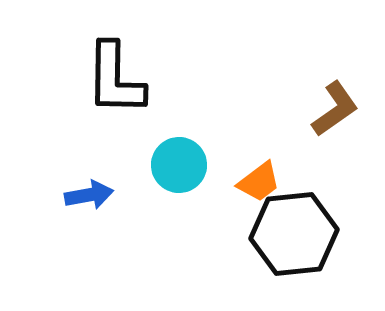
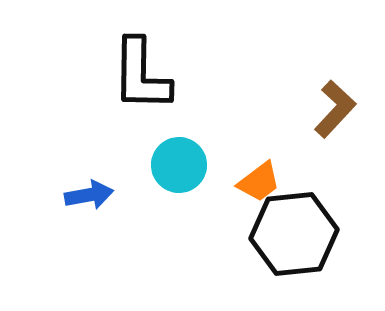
black L-shape: moved 26 px right, 4 px up
brown L-shape: rotated 12 degrees counterclockwise
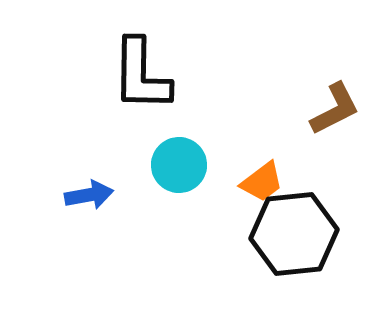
brown L-shape: rotated 20 degrees clockwise
orange trapezoid: moved 3 px right
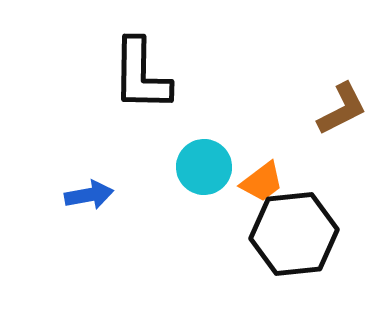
brown L-shape: moved 7 px right
cyan circle: moved 25 px right, 2 px down
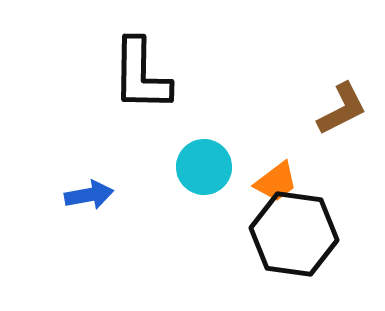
orange trapezoid: moved 14 px right
black hexagon: rotated 14 degrees clockwise
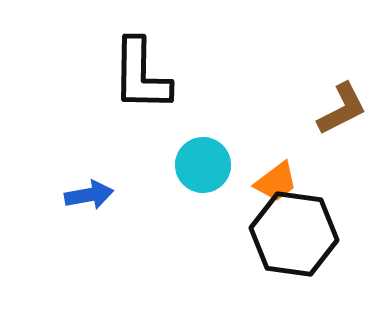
cyan circle: moved 1 px left, 2 px up
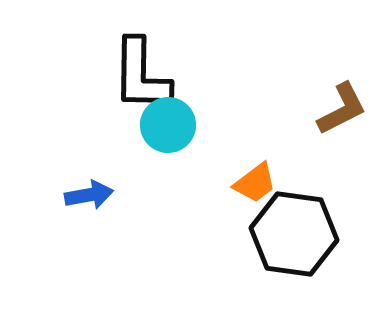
cyan circle: moved 35 px left, 40 px up
orange trapezoid: moved 21 px left, 1 px down
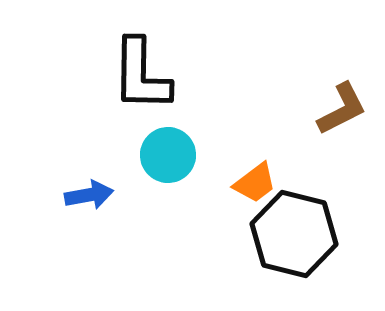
cyan circle: moved 30 px down
black hexagon: rotated 6 degrees clockwise
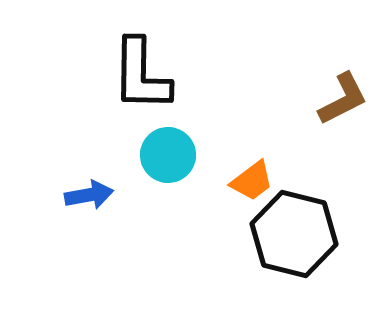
brown L-shape: moved 1 px right, 10 px up
orange trapezoid: moved 3 px left, 2 px up
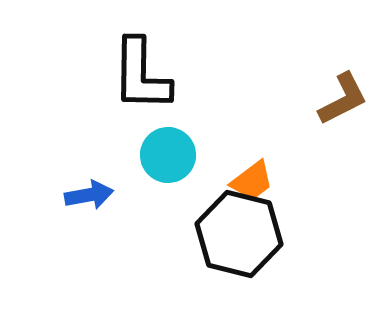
black hexagon: moved 55 px left
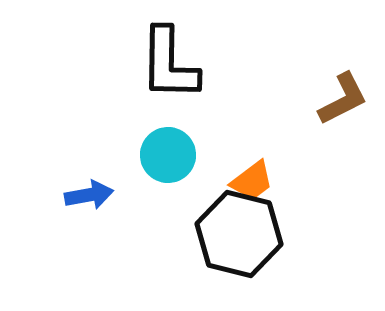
black L-shape: moved 28 px right, 11 px up
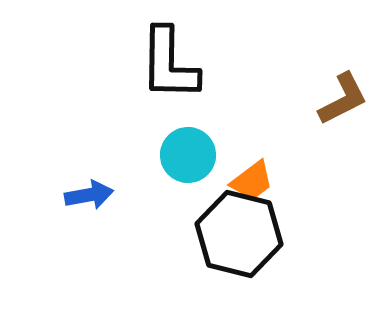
cyan circle: moved 20 px right
